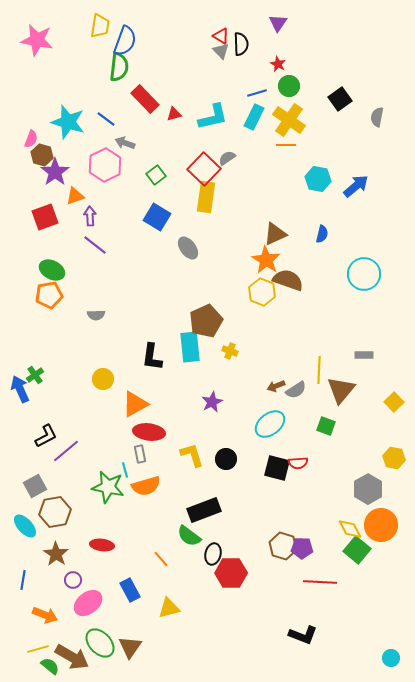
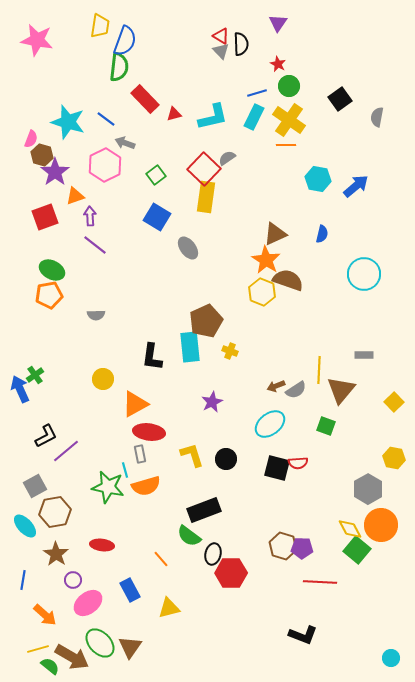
orange arrow at (45, 615): rotated 20 degrees clockwise
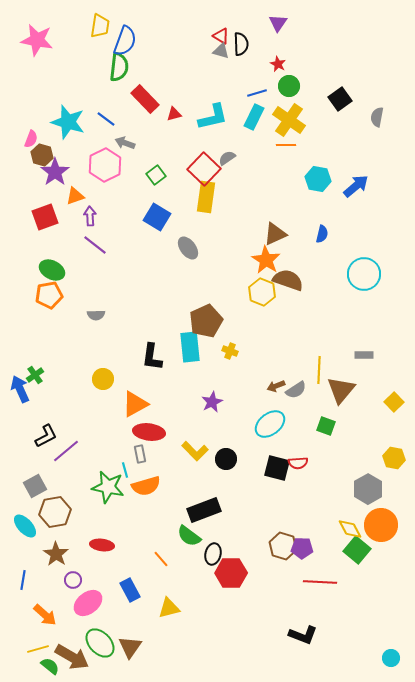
gray triangle at (221, 51): rotated 30 degrees counterclockwise
yellow L-shape at (192, 455): moved 3 px right, 4 px up; rotated 152 degrees clockwise
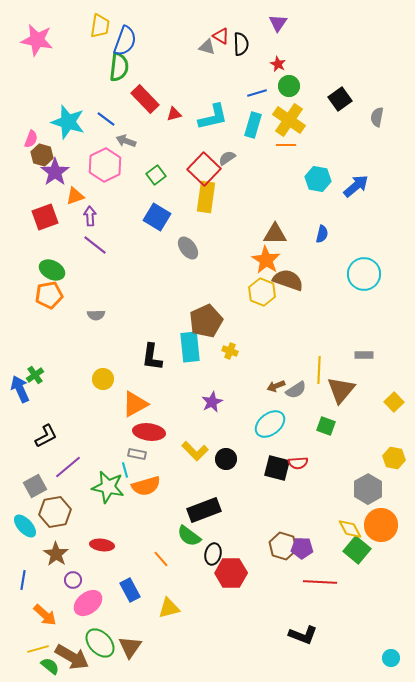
gray triangle at (221, 51): moved 14 px left, 4 px up
cyan rectangle at (254, 117): moved 1 px left, 8 px down; rotated 10 degrees counterclockwise
gray arrow at (125, 143): moved 1 px right, 2 px up
brown triangle at (275, 234): rotated 25 degrees clockwise
purple line at (66, 451): moved 2 px right, 16 px down
gray rectangle at (140, 454): moved 3 px left; rotated 66 degrees counterclockwise
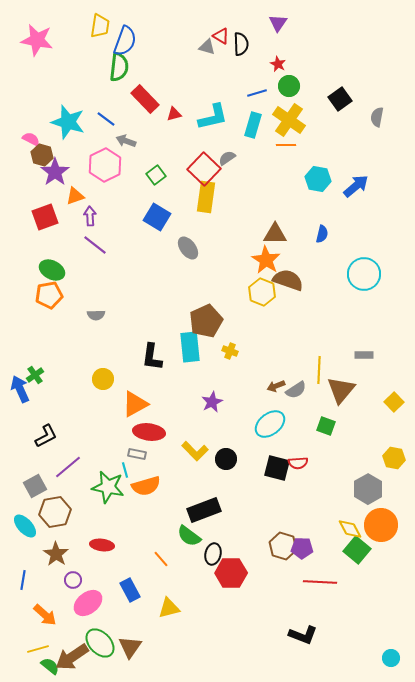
pink semicircle at (31, 139): rotated 84 degrees counterclockwise
brown arrow at (72, 657): rotated 116 degrees clockwise
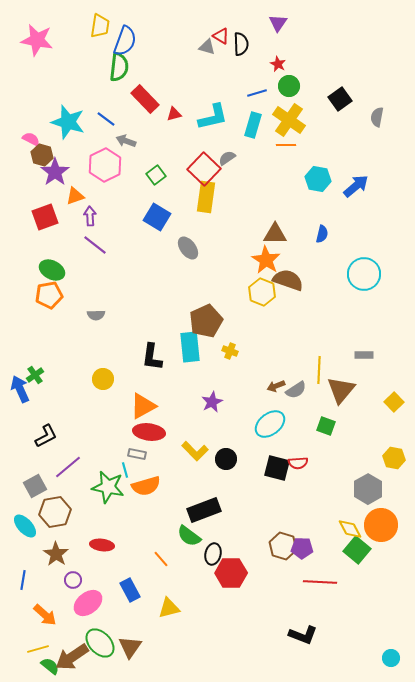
orange triangle at (135, 404): moved 8 px right, 2 px down
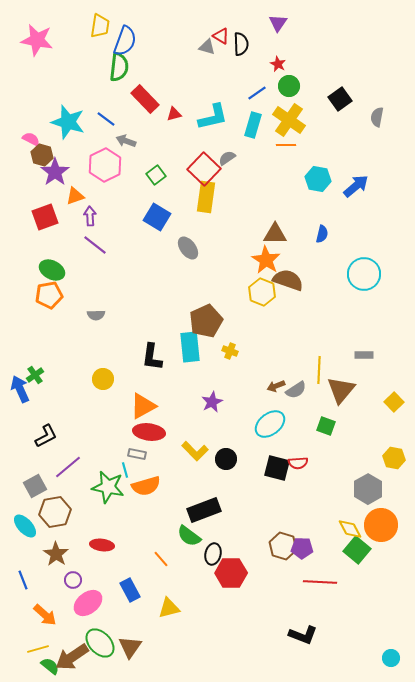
blue line at (257, 93): rotated 18 degrees counterclockwise
blue line at (23, 580): rotated 30 degrees counterclockwise
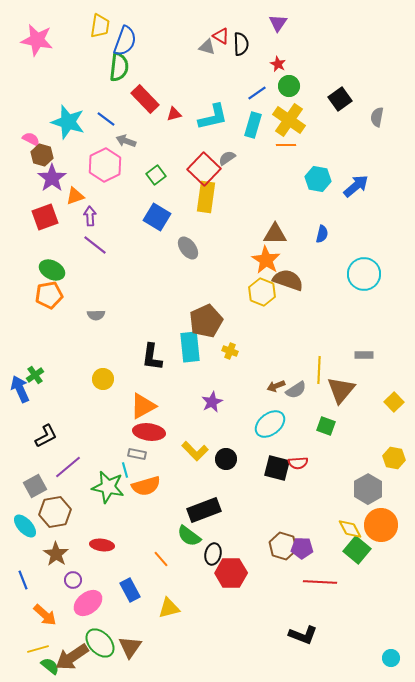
purple star at (55, 172): moved 3 px left, 6 px down
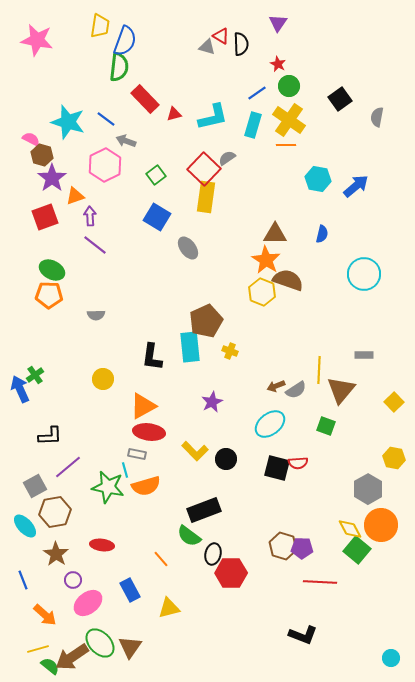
orange pentagon at (49, 295): rotated 12 degrees clockwise
black L-shape at (46, 436): moved 4 px right; rotated 25 degrees clockwise
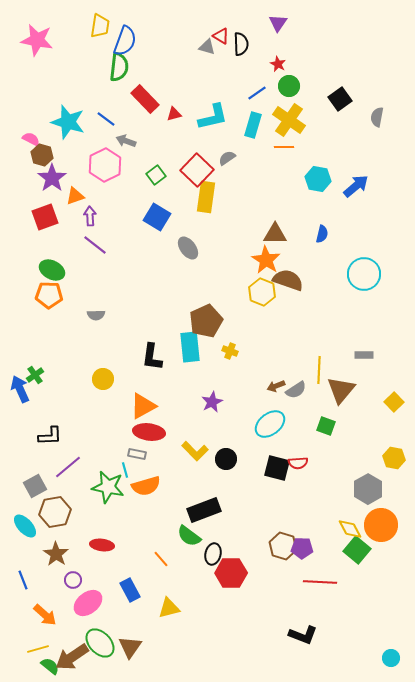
orange line at (286, 145): moved 2 px left, 2 px down
red square at (204, 169): moved 7 px left, 1 px down
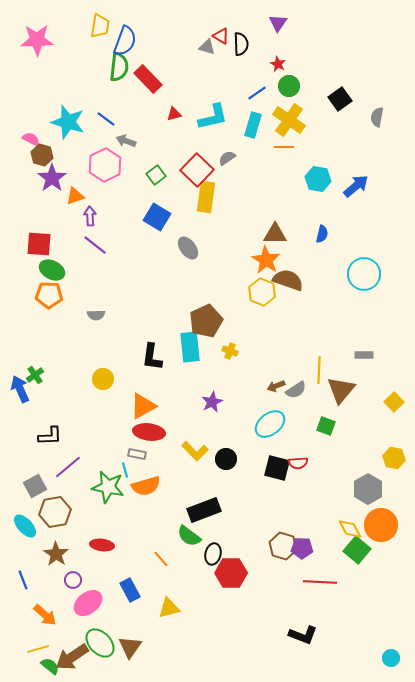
pink star at (37, 40): rotated 12 degrees counterclockwise
red rectangle at (145, 99): moved 3 px right, 20 px up
red square at (45, 217): moved 6 px left, 27 px down; rotated 24 degrees clockwise
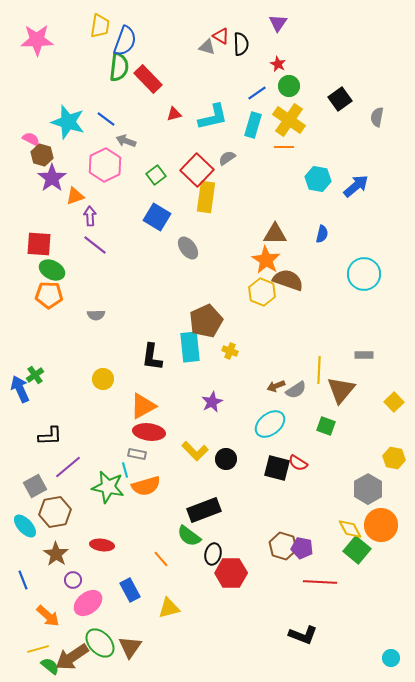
red semicircle at (298, 463): rotated 36 degrees clockwise
purple pentagon at (302, 548): rotated 10 degrees clockwise
orange arrow at (45, 615): moved 3 px right, 1 px down
